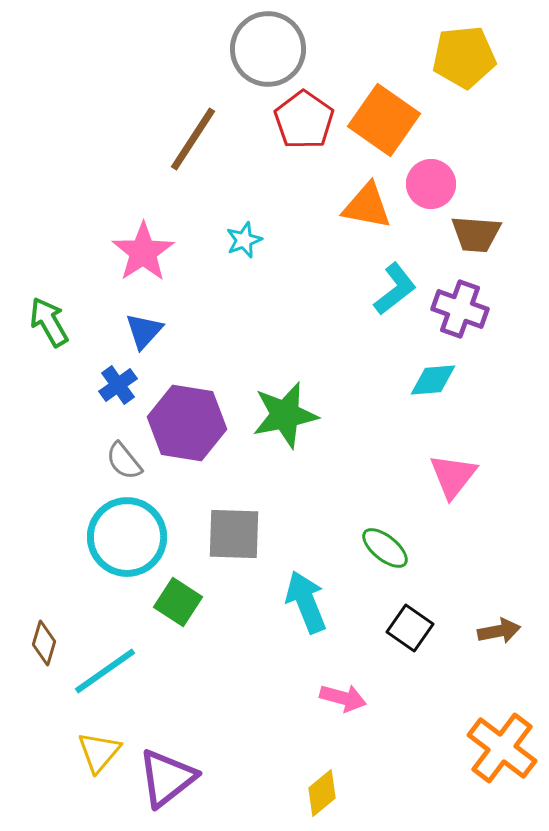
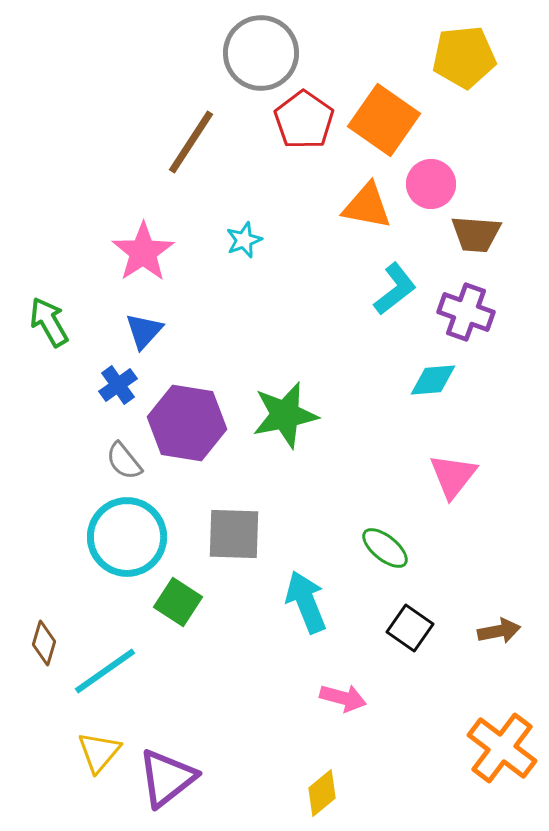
gray circle: moved 7 px left, 4 px down
brown line: moved 2 px left, 3 px down
purple cross: moved 6 px right, 3 px down
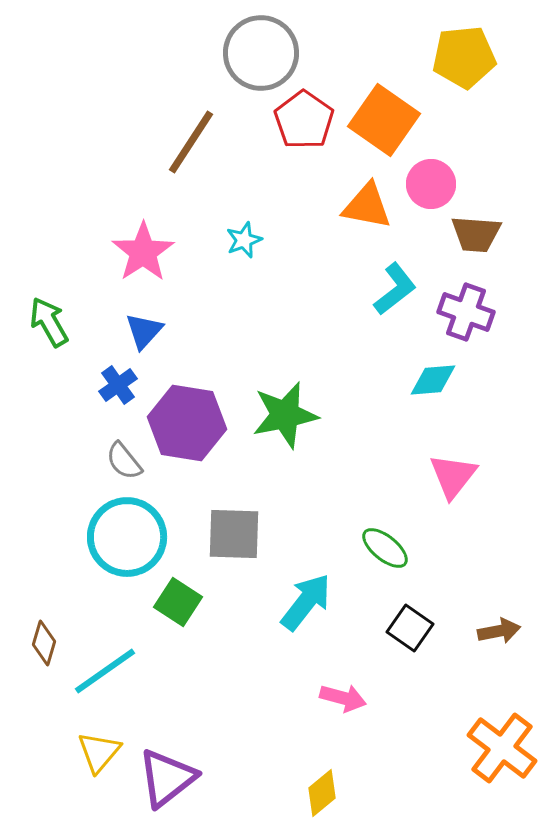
cyan arrow: rotated 60 degrees clockwise
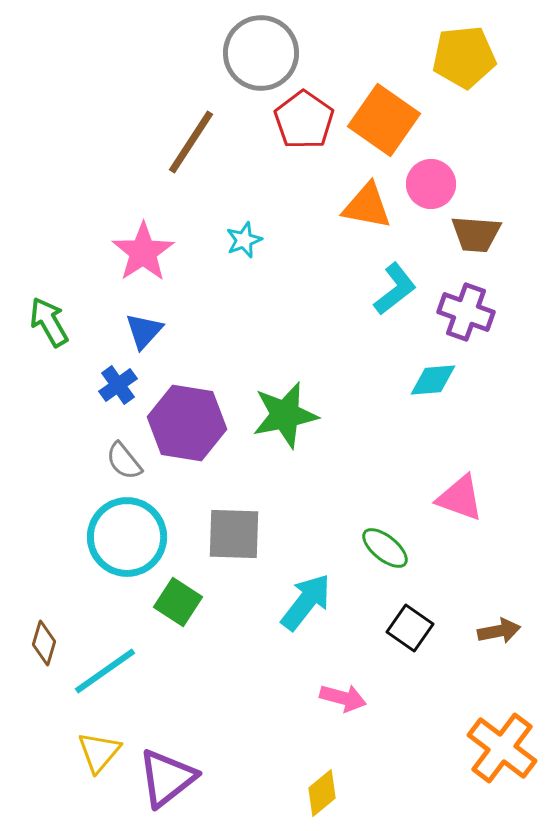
pink triangle: moved 7 px right, 22 px down; rotated 48 degrees counterclockwise
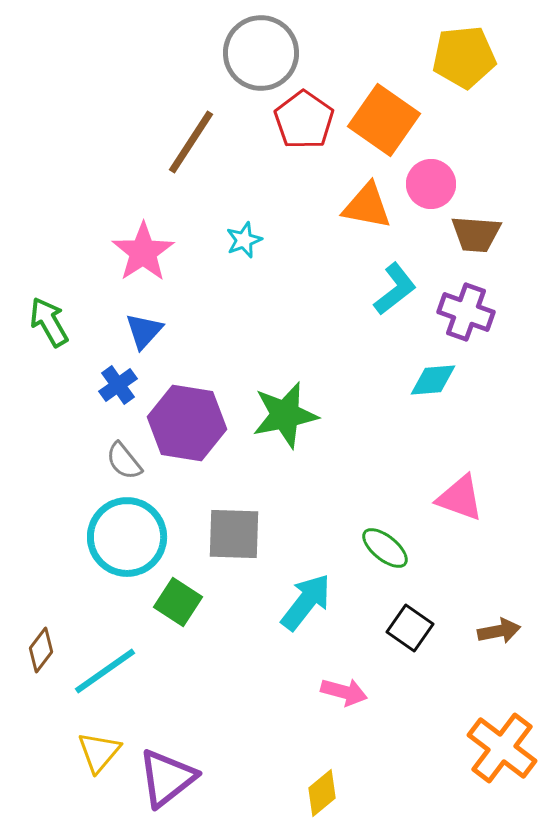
brown diamond: moved 3 px left, 7 px down; rotated 21 degrees clockwise
pink arrow: moved 1 px right, 6 px up
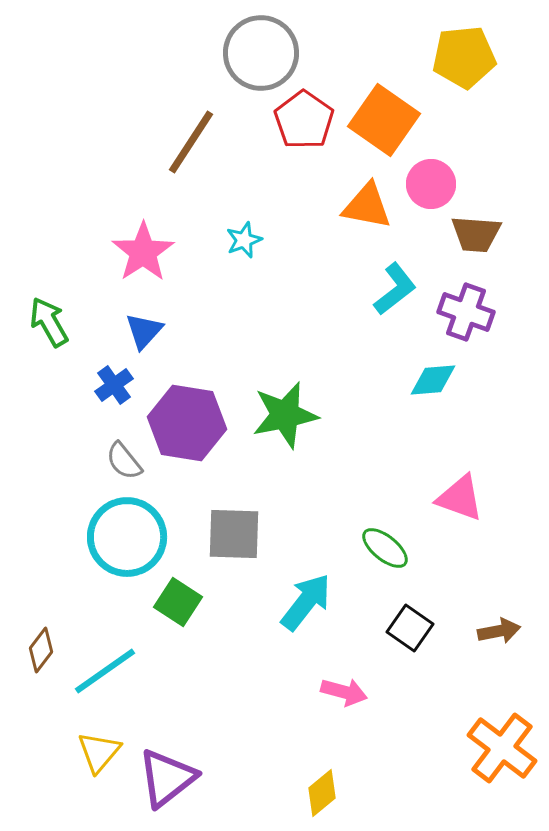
blue cross: moved 4 px left
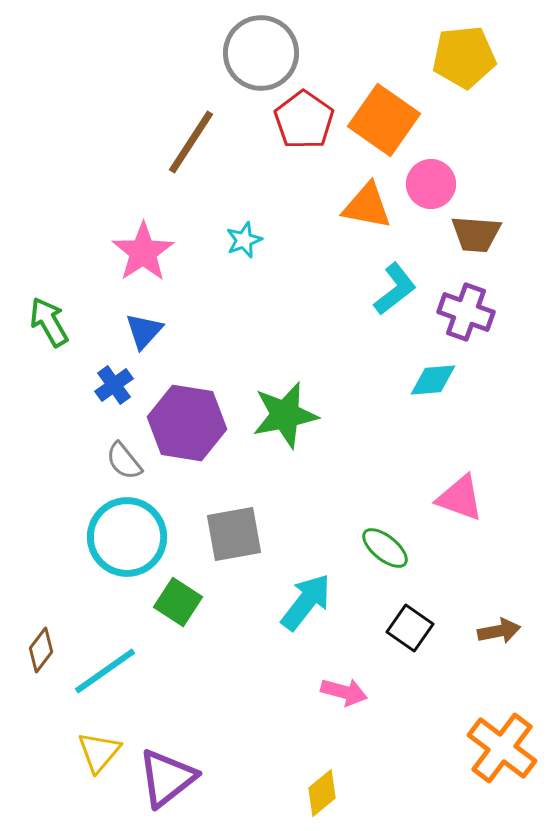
gray square: rotated 12 degrees counterclockwise
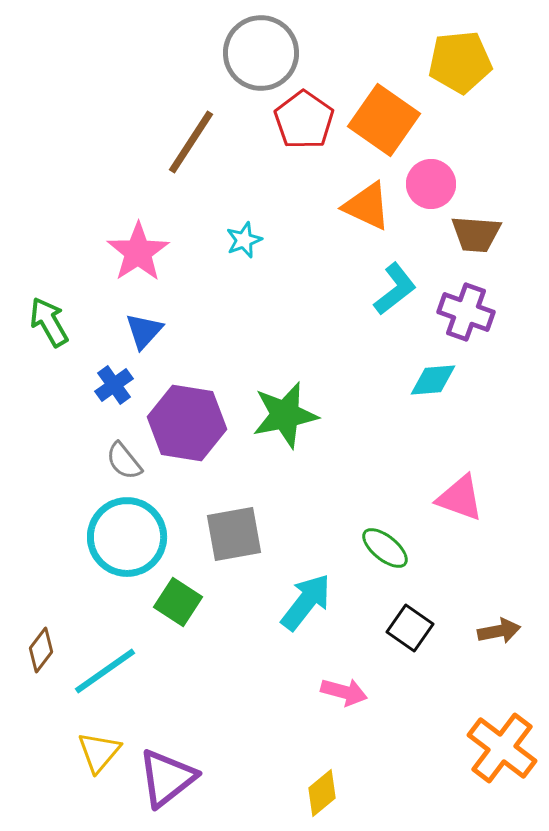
yellow pentagon: moved 4 px left, 5 px down
orange triangle: rotated 14 degrees clockwise
pink star: moved 5 px left
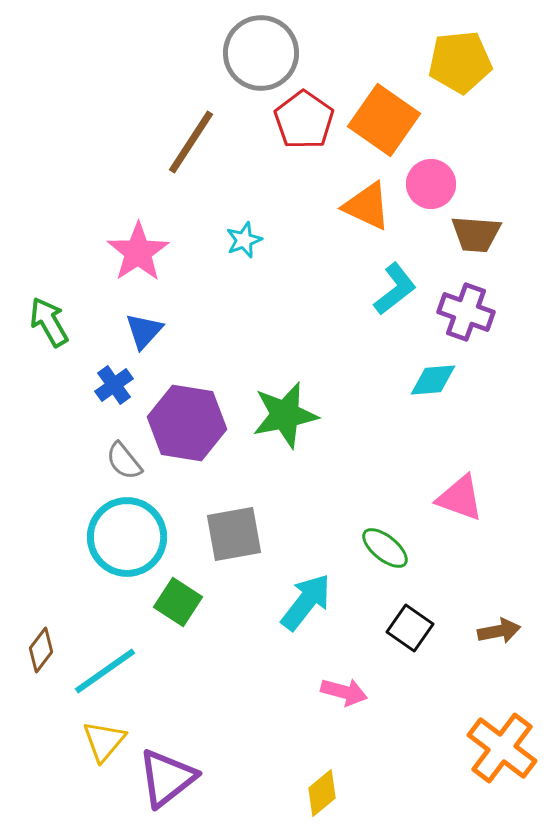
yellow triangle: moved 5 px right, 11 px up
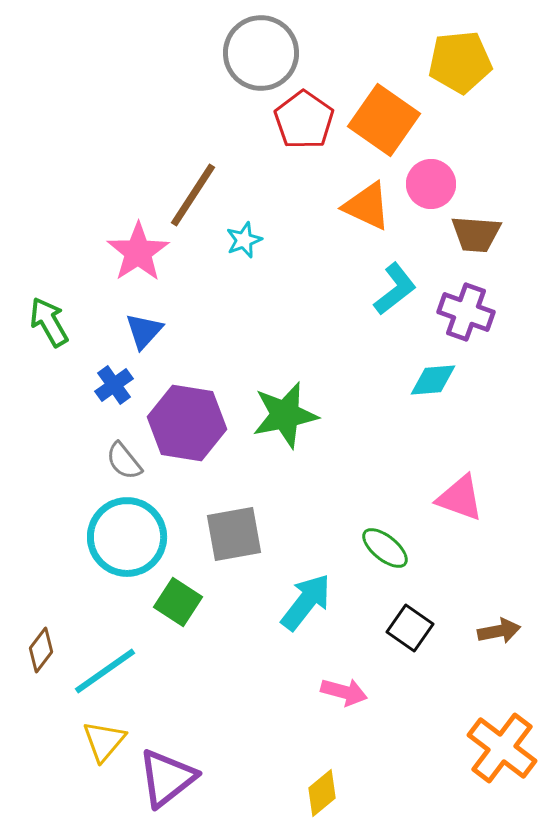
brown line: moved 2 px right, 53 px down
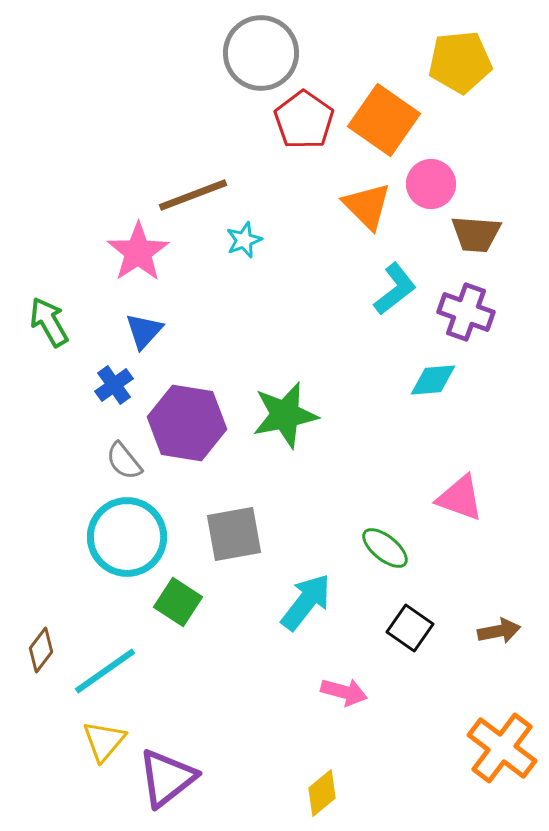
brown line: rotated 36 degrees clockwise
orange triangle: rotated 20 degrees clockwise
